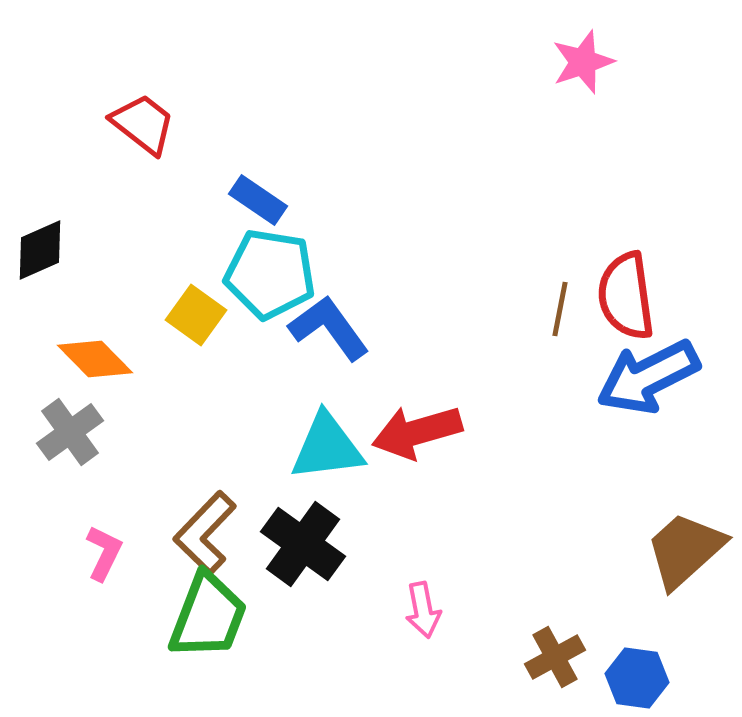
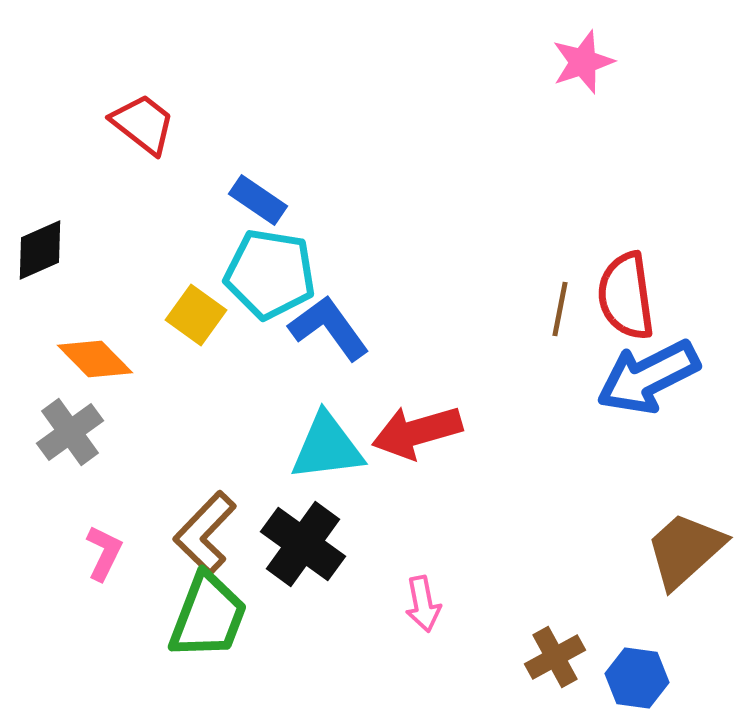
pink arrow: moved 6 px up
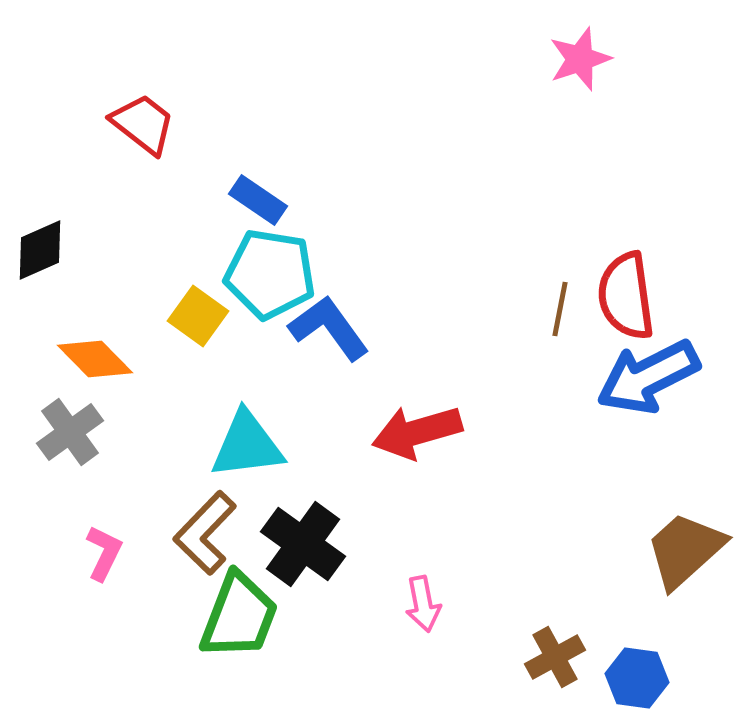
pink star: moved 3 px left, 3 px up
yellow square: moved 2 px right, 1 px down
cyan triangle: moved 80 px left, 2 px up
green trapezoid: moved 31 px right
